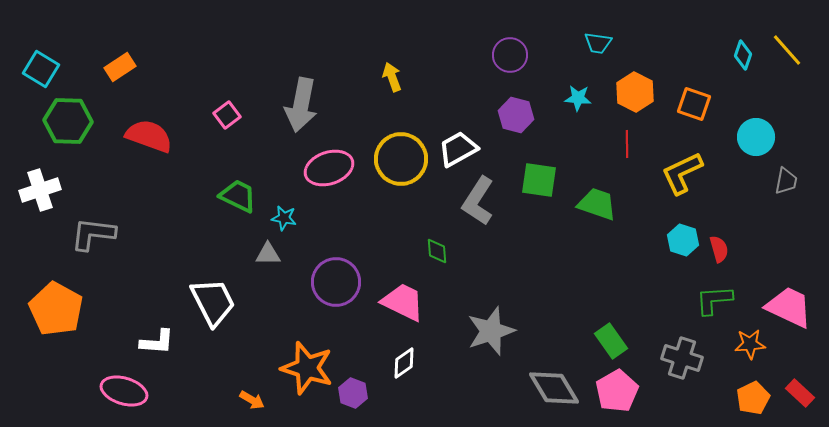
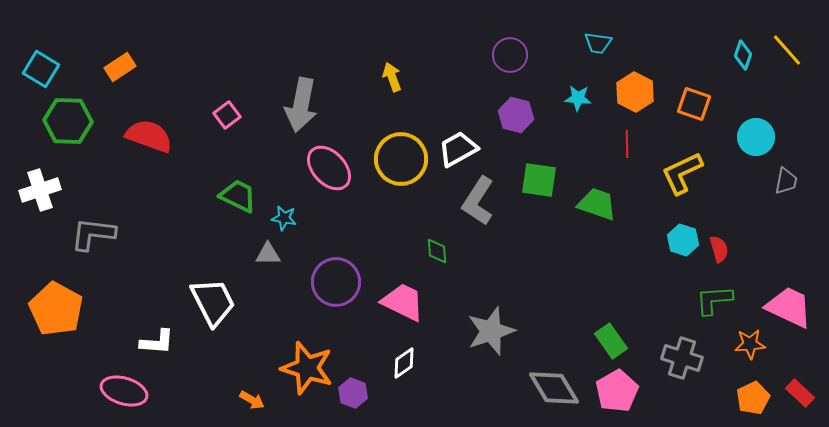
pink ellipse at (329, 168): rotated 66 degrees clockwise
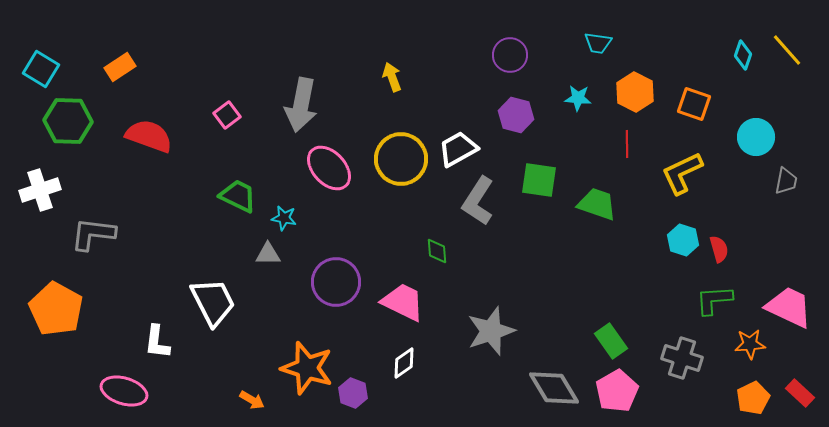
white L-shape at (157, 342): rotated 93 degrees clockwise
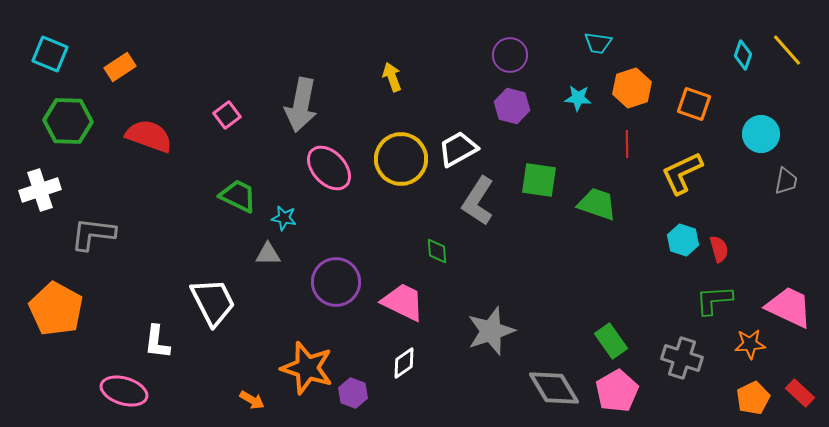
cyan square at (41, 69): moved 9 px right, 15 px up; rotated 9 degrees counterclockwise
orange hexagon at (635, 92): moved 3 px left, 4 px up; rotated 15 degrees clockwise
purple hexagon at (516, 115): moved 4 px left, 9 px up
cyan circle at (756, 137): moved 5 px right, 3 px up
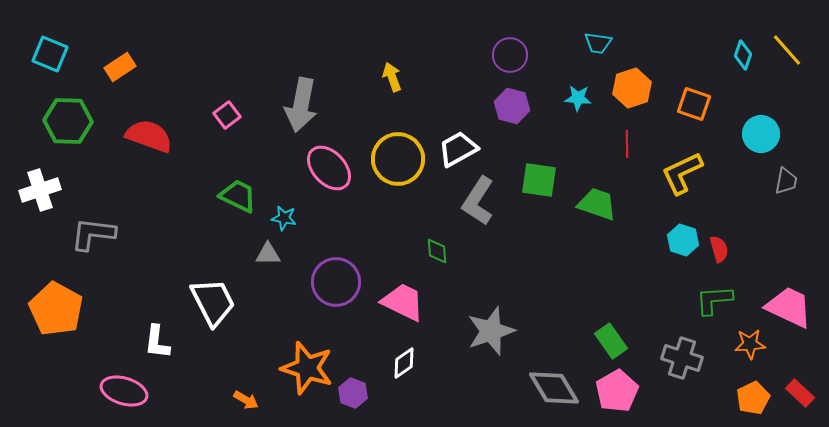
yellow circle at (401, 159): moved 3 px left
orange arrow at (252, 400): moved 6 px left
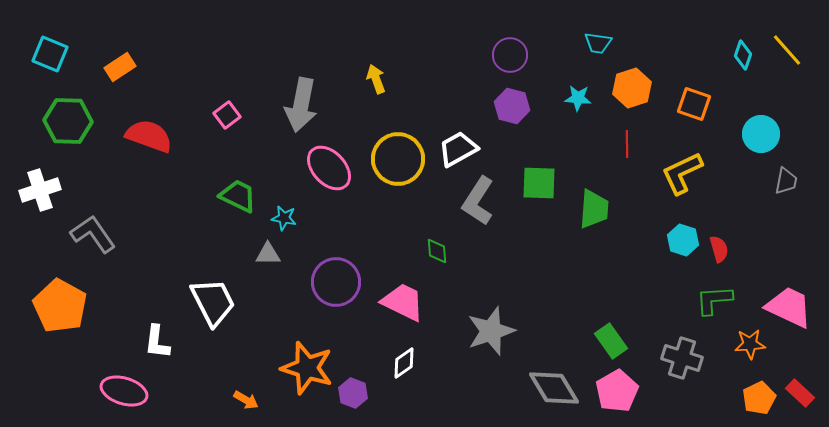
yellow arrow at (392, 77): moved 16 px left, 2 px down
green square at (539, 180): moved 3 px down; rotated 6 degrees counterclockwise
green trapezoid at (597, 204): moved 3 px left, 5 px down; rotated 75 degrees clockwise
gray L-shape at (93, 234): rotated 48 degrees clockwise
orange pentagon at (56, 309): moved 4 px right, 3 px up
orange pentagon at (753, 398): moved 6 px right
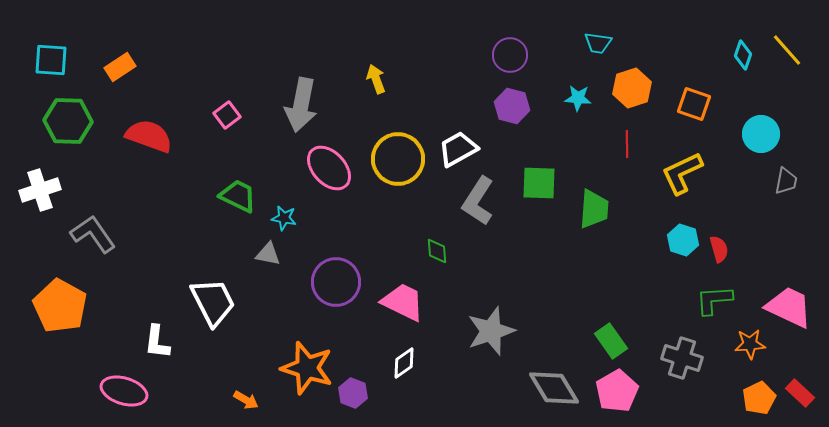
cyan square at (50, 54): moved 1 px right, 6 px down; rotated 18 degrees counterclockwise
gray triangle at (268, 254): rotated 12 degrees clockwise
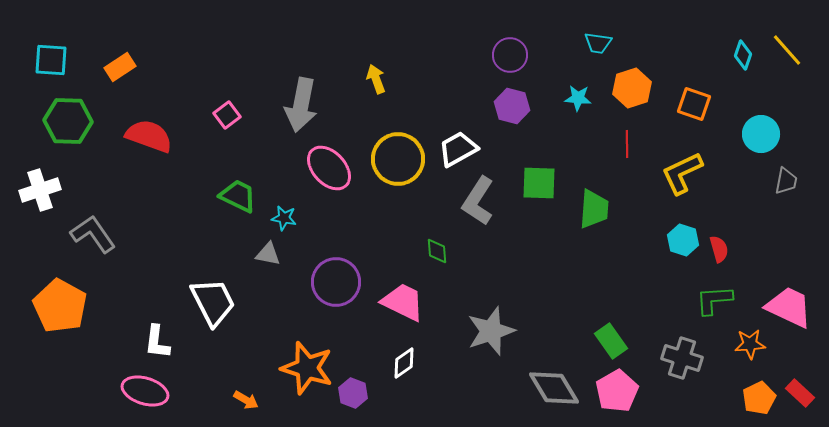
pink ellipse at (124, 391): moved 21 px right
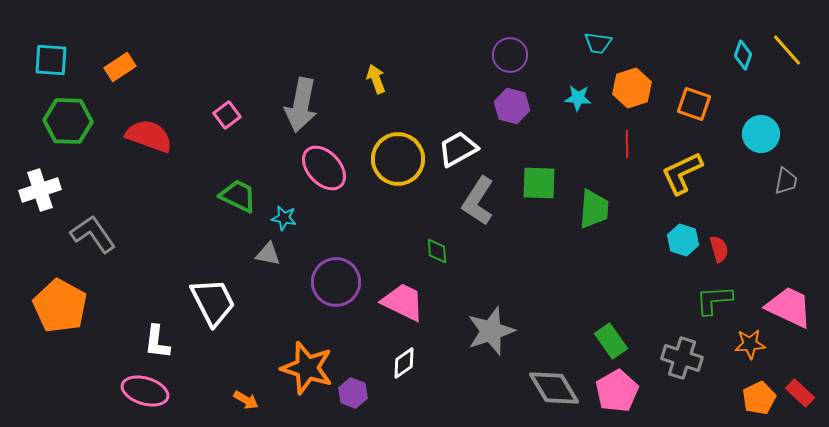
pink ellipse at (329, 168): moved 5 px left
